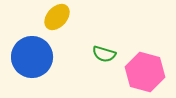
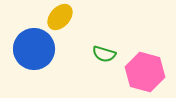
yellow ellipse: moved 3 px right
blue circle: moved 2 px right, 8 px up
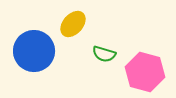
yellow ellipse: moved 13 px right, 7 px down
blue circle: moved 2 px down
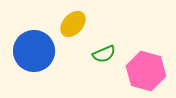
green semicircle: rotated 40 degrees counterclockwise
pink hexagon: moved 1 px right, 1 px up
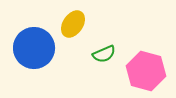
yellow ellipse: rotated 8 degrees counterclockwise
blue circle: moved 3 px up
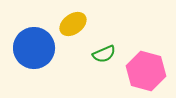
yellow ellipse: rotated 20 degrees clockwise
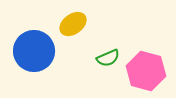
blue circle: moved 3 px down
green semicircle: moved 4 px right, 4 px down
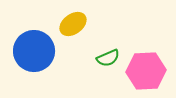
pink hexagon: rotated 18 degrees counterclockwise
